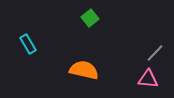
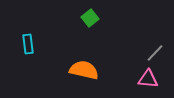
cyan rectangle: rotated 24 degrees clockwise
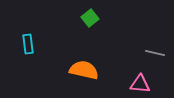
gray line: rotated 60 degrees clockwise
pink triangle: moved 8 px left, 5 px down
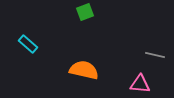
green square: moved 5 px left, 6 px up; rotated 18 degrees clockwise
cyan rectangle: rotated 42 degrees counterclockwise
gray line: moved 2 px down
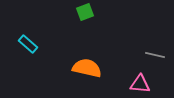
orange semicircle: moved 3 px right, 2 px up
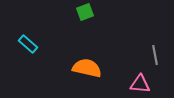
gray line: rotated 66 degrees clockwise
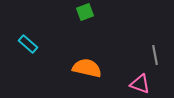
pink triangle: rotated 15 degrees clockwise
